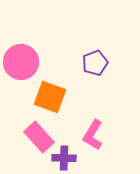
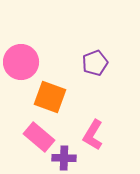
pink rectangle: rotated 8 degrees counterclockwise
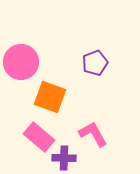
pink L-shape: moved 1 px up; rotated 120 degrees clockwise
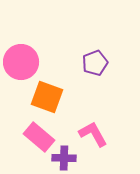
orange square: moved 3 px left
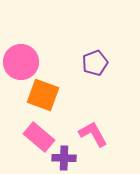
orange square: moved 4 px left, 2 px up
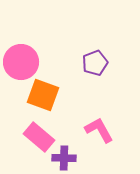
pink L-shape: moved 6 px right, 4 px up
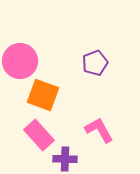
pink circle: moved 1 px left, 1 px up
pink rectangle: moved 2 px up; rotated 8 degrees clockwise
purple cross: moved 1 px right, 1 px down
